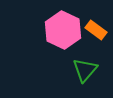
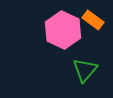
orange rectangle: moved 3 px left, 10 px up
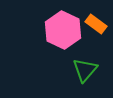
orange rectangle: moved 3 px right, 4 px down
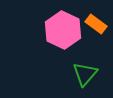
green triangle: moved 4 px down
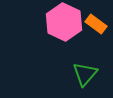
pink hexagon: moved 1 px right, 8 px up
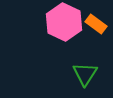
green triangle: rotated 8 degrees counterclockwise
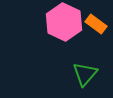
green triangle: rotated 8 degrees clockwise
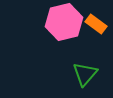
pink hexagon: rotated 21 degrees clockwise
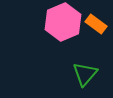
pink hexagon: moved 1 px left; rotated 9 degrees counterclockwise
